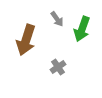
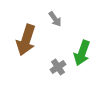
gray arrow: moved 2 px left
green arrow: moved 24 px down
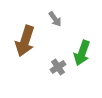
brown arrow: moved 1 px left, 1 px down
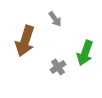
green arrow: moved 3 px right
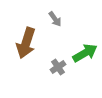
brown arrow: moved 1 px right, 2 px down
green arrow: rotated 140 degrees counterclockwise
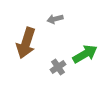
gray arrow: rotated 112 degrees clockwise
green arrow: moved 1 px down
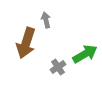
gray arrow: moved 9 px left, 1 px down; rotated 91 degrees clockwise
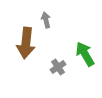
brown arrow: rotated 12 degrees counterclockwise
green arrow: rotated 90 degrees counterclockwise
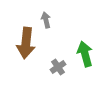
green arrow: rotated 15 degrees clockwise
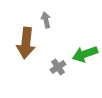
green arrow: rotated 95 degrees counterclockwise
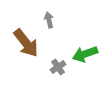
gray arrow: moved 3 px right
brown arrow: rotated 44 degrees counterclockwise
